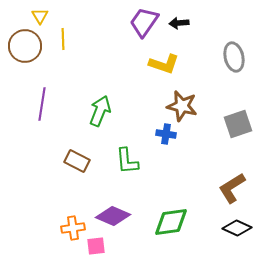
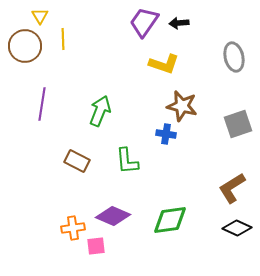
green diamond: moved 1 px left, 2 px up
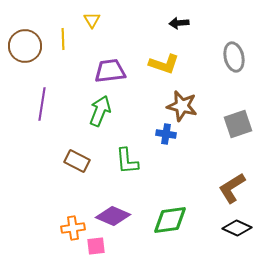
yellow triangle: moved 52 px right, 4 px down
purple trapezoid: moved 34 px left, 49 px down; rotated 48 degrees clockwise
